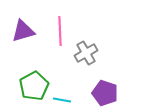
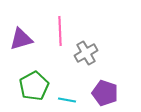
purple triangle: moved 2 px left, 8 px down
cyan line: moved 5 px right
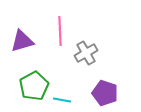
purple triangle: moved 1 px right, 2 px down
cyan line: moved 5 px left
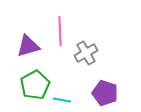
purple triangle: moved 6 px right, 5 px down
green pentagon: moved 1 px right, 1 px up
